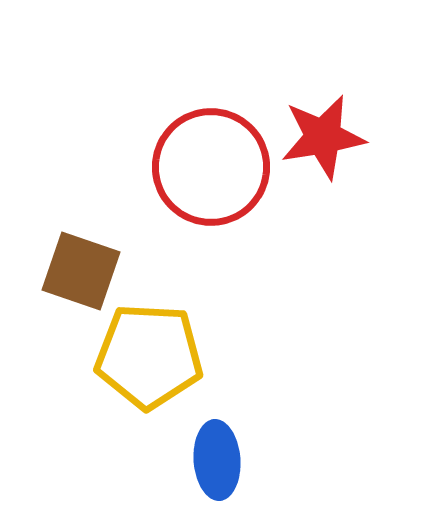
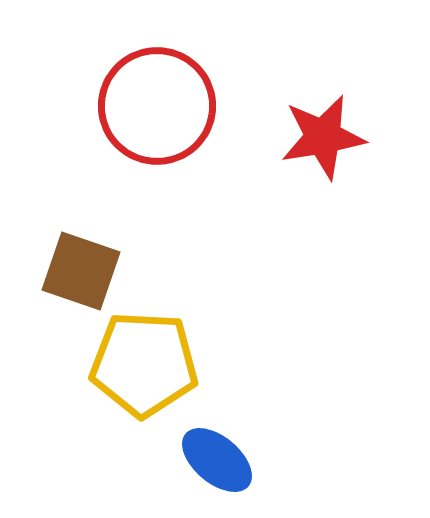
red circle: moved 54 px left, 61 px up
yellow pentagon: moved 5 px left, 8 px down
blue ellipse: rotated 46 degrees counterclockwise
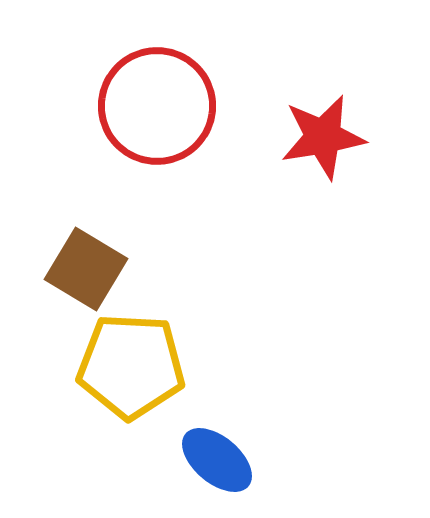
brown square: moved 5 px right, 2 px up; rotated 12 degrees clockwise
yellow pentagon: moved 13 px left, 2 px down
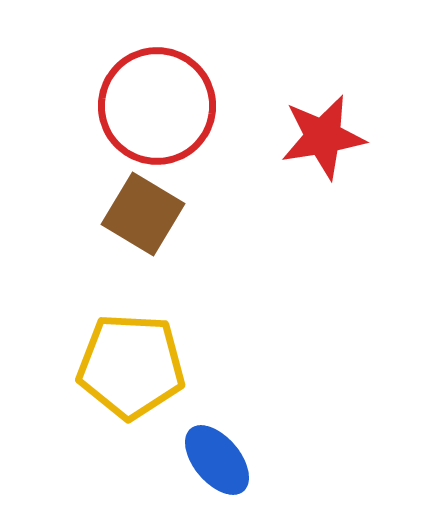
brown square: moved 57 px right, 55 px up
blue ellipse: rotated 10 degrees clockwise
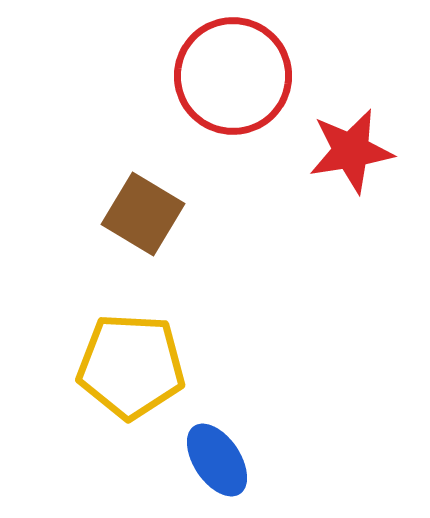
red circle: moved 76 px right, 30 px up
red star: moved 28 px right, 14 px down
blue ellipse: rotated 6 degrees clockwise
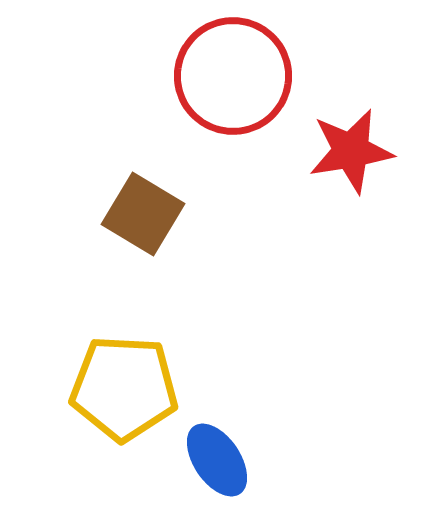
yellow pentagon: moved 7 px left, 22 px down
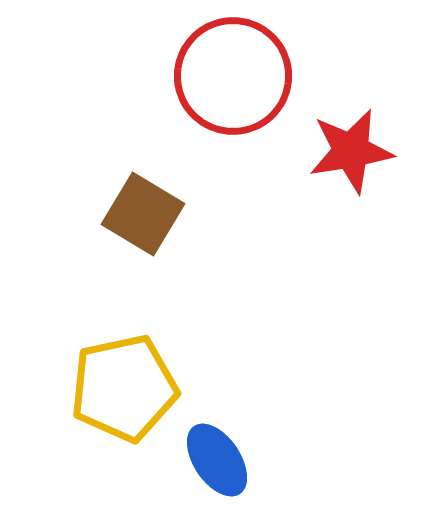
yellow pentagon: rotated 15 degrees counterclockwise
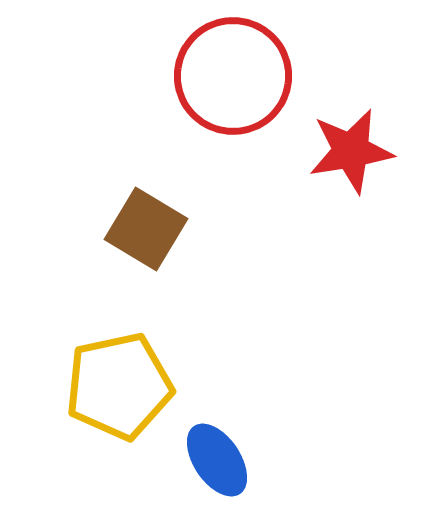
brown square: moved 3 px right, 15 px down
yellow pentagon: moved 5 px left, 2 px up
